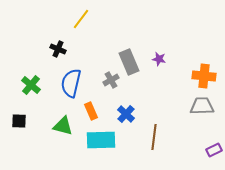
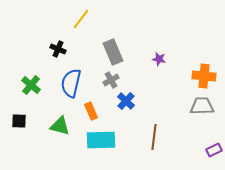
gray rectangle: moved 16 px left, 10 px up
blue cross: moved 13 px up
green triangle: moved 3 px left
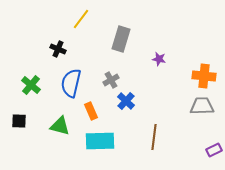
gray rectangle: moved 8 px right, 13 px up; rotated 40 degrees clockwise
cyan rectangle: moved 1 px left, 1 px down
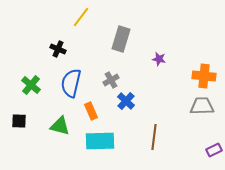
yellow line: moved 2 px up
